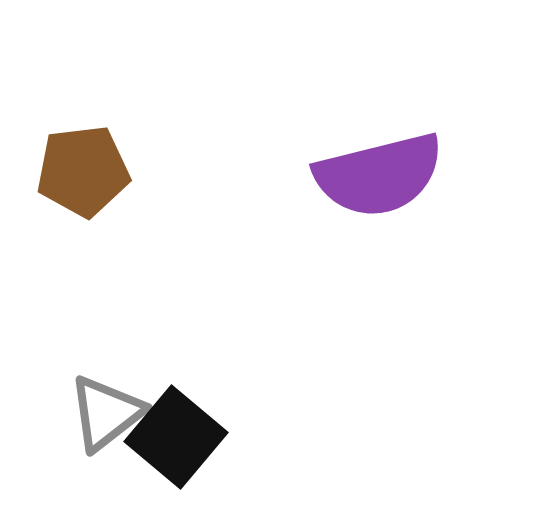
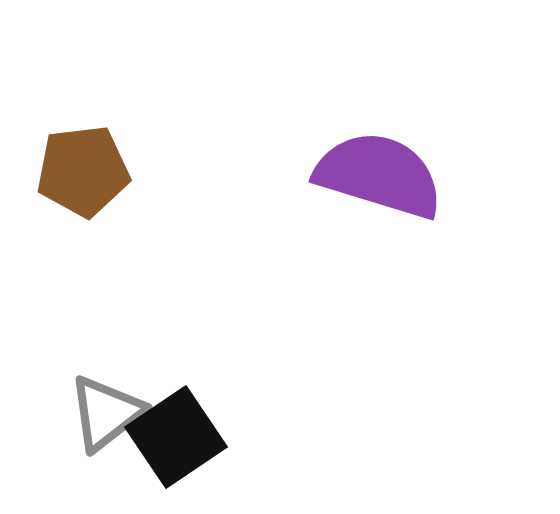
purple semicircle: rotated 149 degrees counterclockwise
black square: rotated 16 degrees clockwise
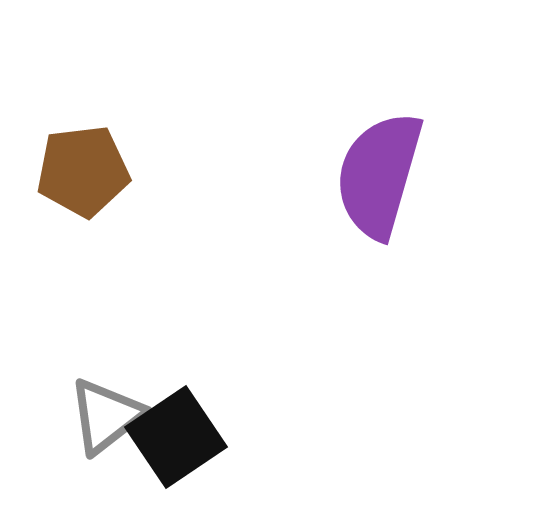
purple semicircle: rotated 91 degrees counterclockwise
gray triangle: moved 3 px down
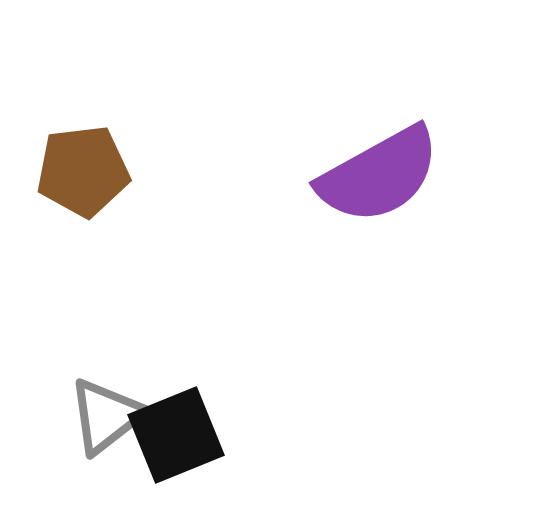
purple semicircle: rotated 135 degrees counterclockwise
black square: moved 2 px up; rotated 12 degrees clockwise
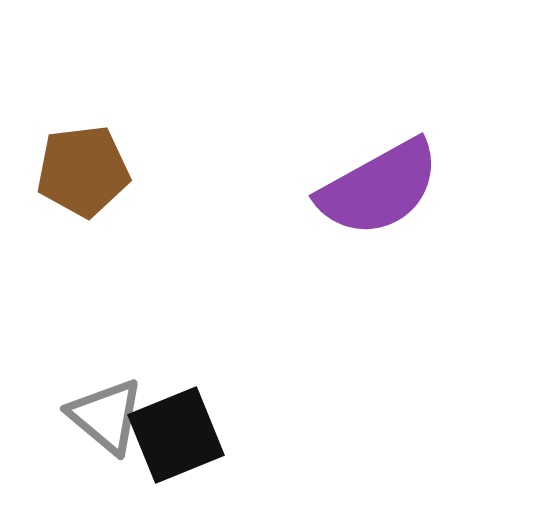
purple semicircle: moved 13 px down
gray triangle: rotated 42 degrees counterclockwise
